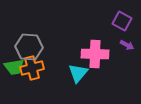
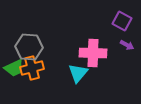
pink cross: moved 2 px left, 1 px up
green trapezoid: moved 1 px down; rotated 15 degrees counterclockwise
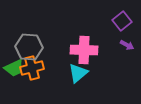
purple square: rotated 24 degrees clockwise
pink cross: moved 9 px left, 3 px up
cyan triangle: rotated 10 degrees clockwise
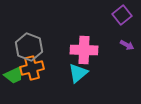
purple square: moved 6 px up
gray hexagon: rotated 16 degrees clockwise
green trapezoid: moved 7 px down
